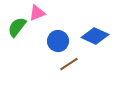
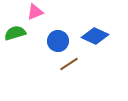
pink triangle: moved 2 px left, 1 px up
green semicircle: moved 2 px left, 6 px down; rotated 35 degrees clockwise
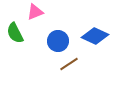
green semicircle: rotated 100 degrees counterclockwise
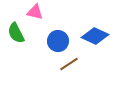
pink triangle: rotated 36 degrees clockwise
green semicircle: moved 1 px right
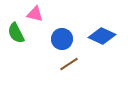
pink triangle: moved 2 px down
blue diamond: moved 7 px right
blue circle: moved 4 px right, 2 px up
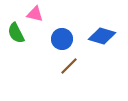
blue diamond: rotated 8 degrees counterclockwise
brown line: moved 2 px down; rotated 12 degrees counterclockwise
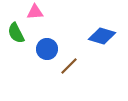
pink triangle: moved 2 px up; rotated 18 degrees counterclockwise
blue circle: moved 15 px left, 10 px down
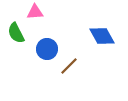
blue diamond: rotated 44 degrees clockwise
